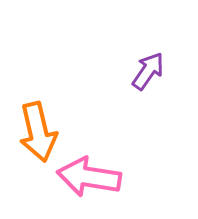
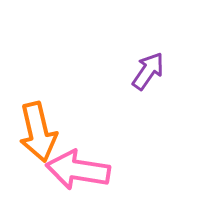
pink arrow: moved 11 px left, 7 px up
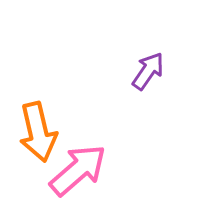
pink arrow: rotated 130 degrees clockwise
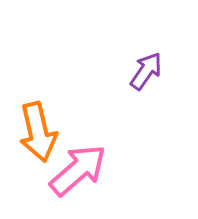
purple arrow: moved 2 px left
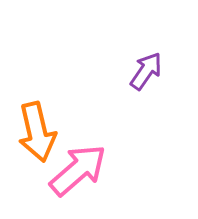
orange arrow: moved 1 px left
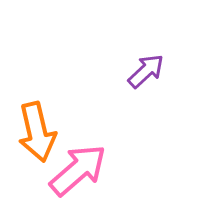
purple arrow: rotated 12 degrees clockwise
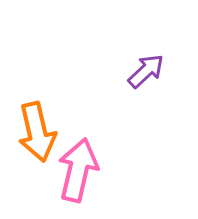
pink arrow: rotated 36 degrees counterclockwise
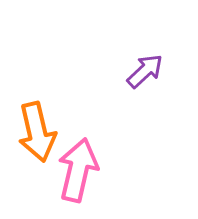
purple arrow: moved 1 px left
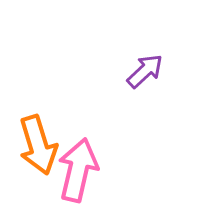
orange arrow: moved 1 px right, 13 px down; rotated 4 degrees counterclockwise
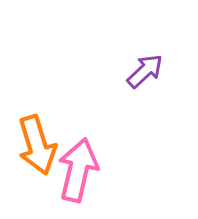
orange arrow: moved 1 px left
